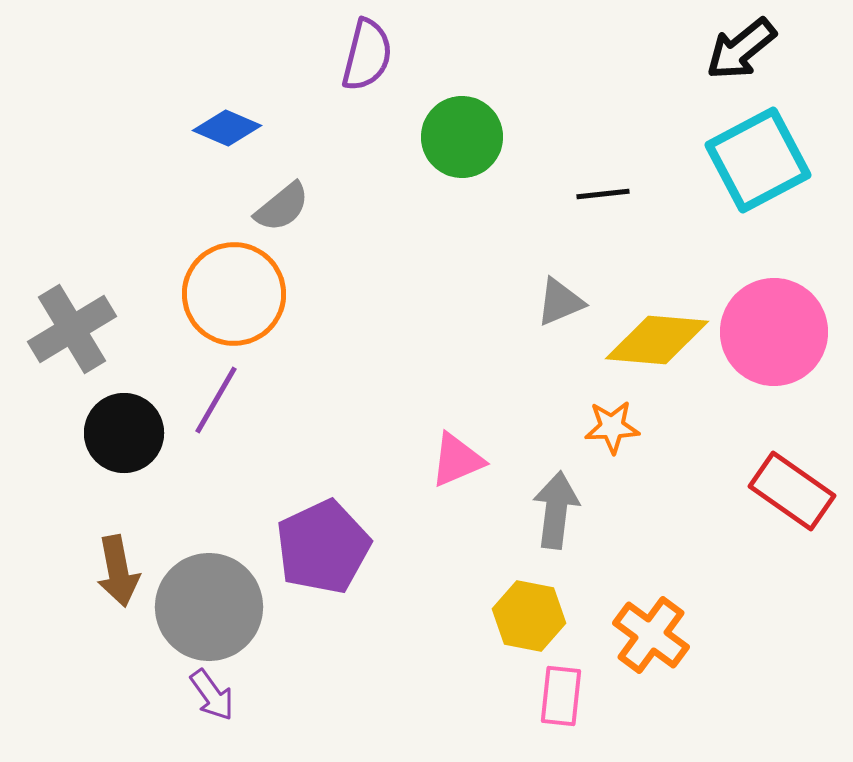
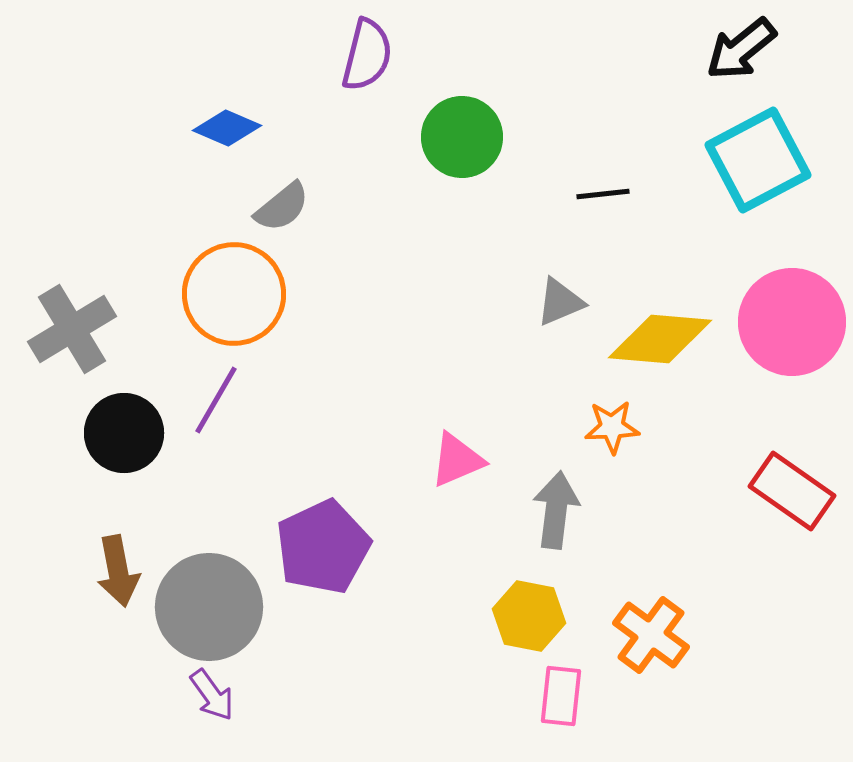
pink circle: moved 18 px right, 10 px up
yellow diamond: moved 3 px right, 1 px up
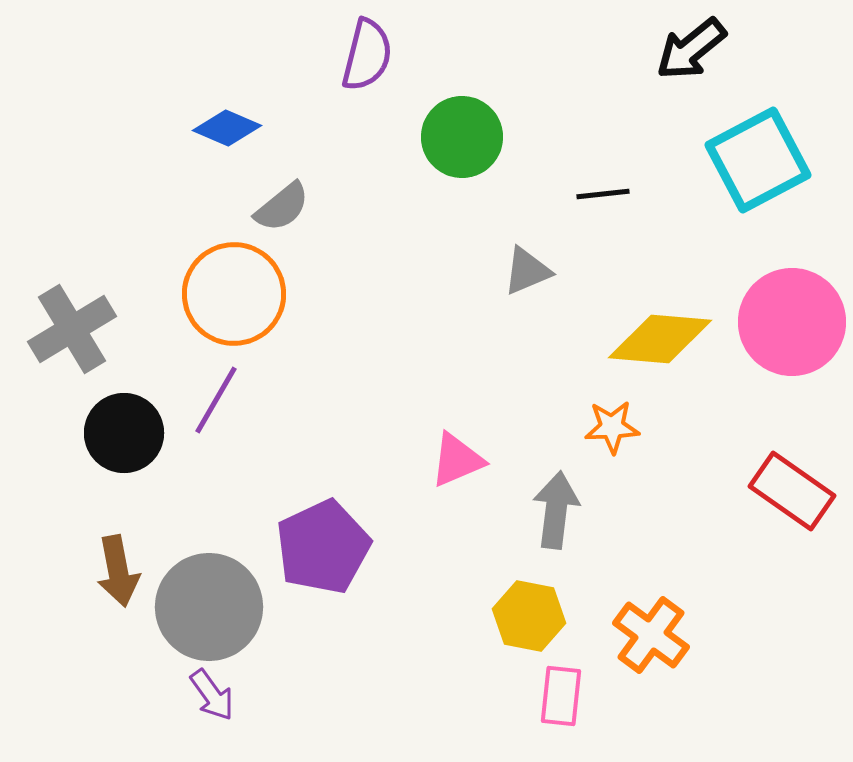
black arrow: moved 50 px left
gray triangle: moved 33 px left, 31 px up
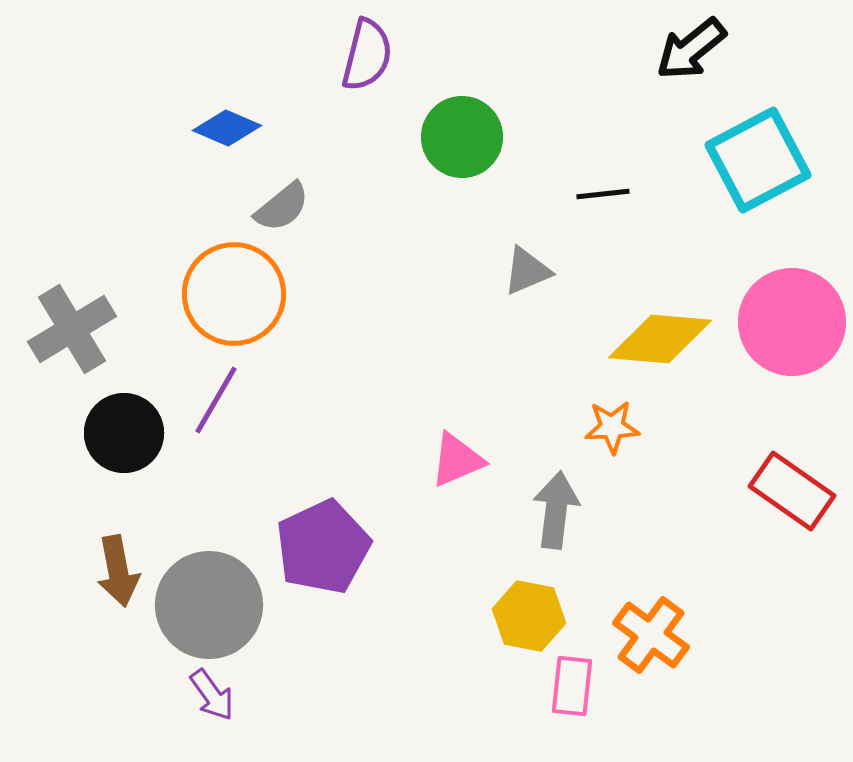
gray circle: moved 2 px up
pink rectangle: moved 11 px right, 10 px up
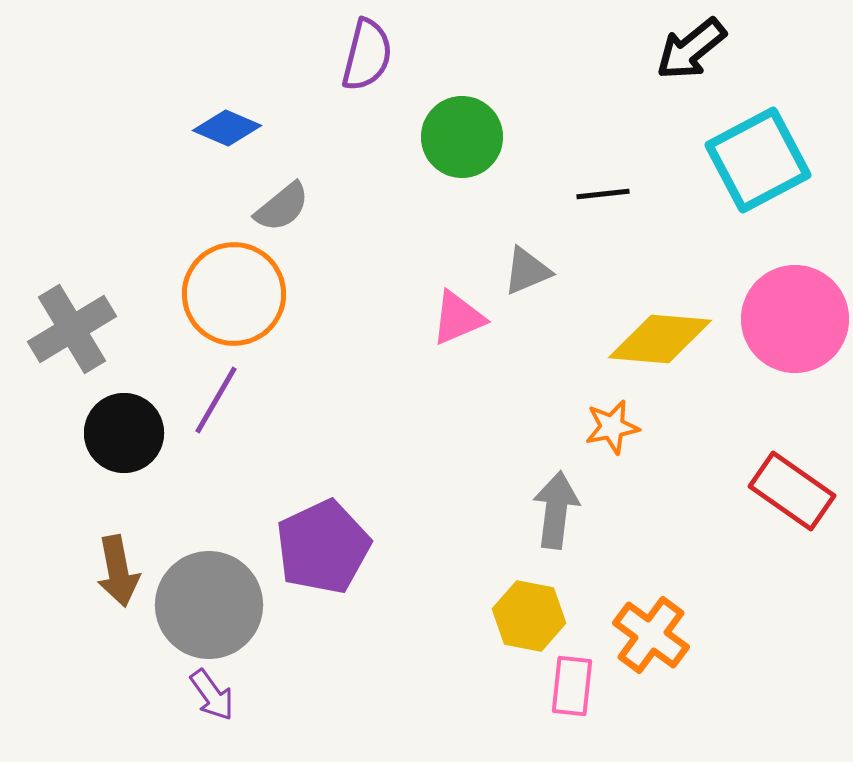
pink circle: moved 3 px right, 3 px up
orange star: rotated 8 degrees counterclockwise
pink triangle: moved 1 px right, 142 px up
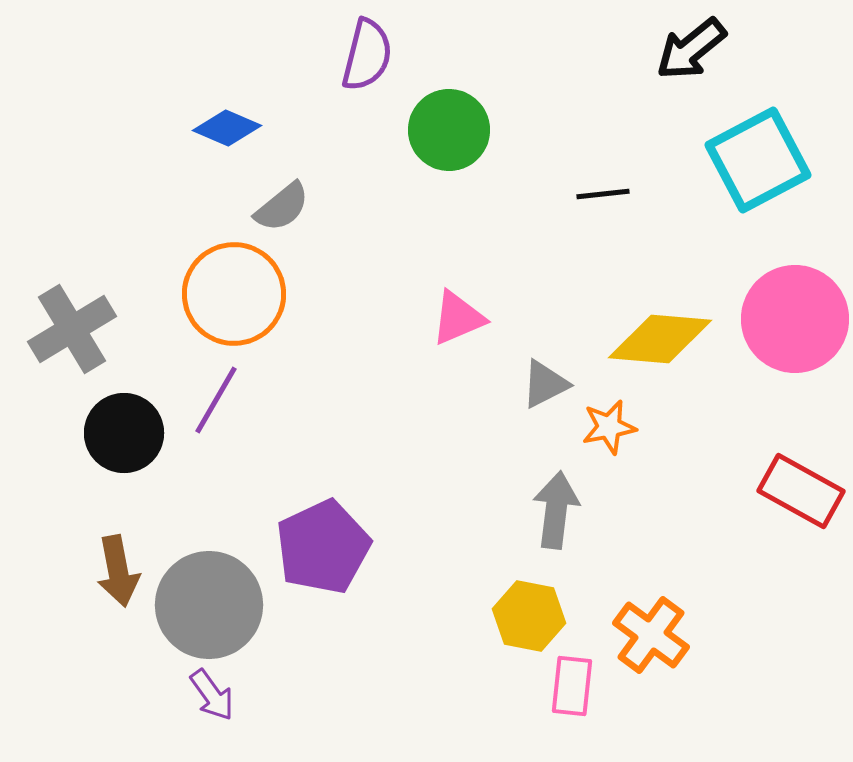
green circle: moved 13 px left, 7 px up
gray triangle: moved 18 px right, 113 px down; rotated 4 degrees counterclockwise
orange star: moved 3 px left
red rectangle: moved 9 px right; rotated 6 degrees counterclockwise
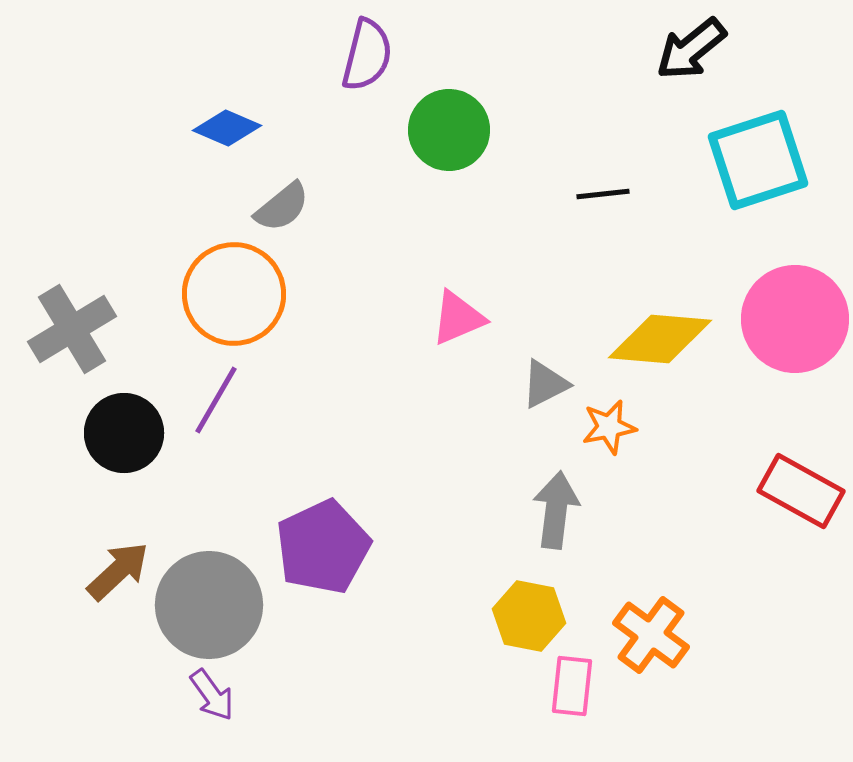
cyan square: rotated 10 degrees clockwise
brown arrow: rotated 122 degrees counterclockwise
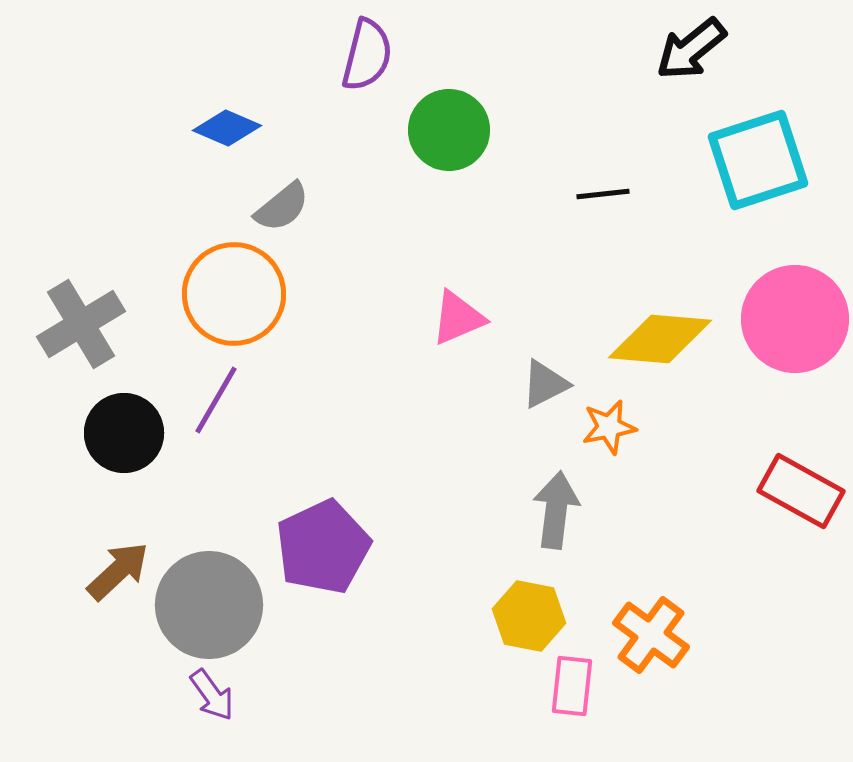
gray cross: moved 9 px right, 5 px up
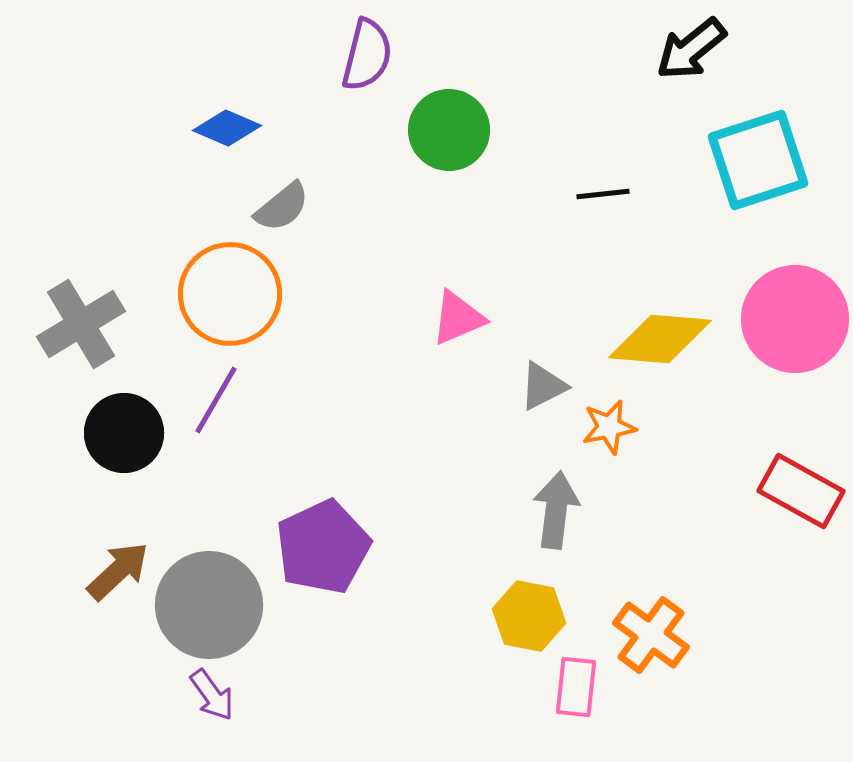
orange circle: moved 4 px left
gray triangle: moved 2 px left, 2 px down
pink rectangle: moved 4 px right, 1 px down
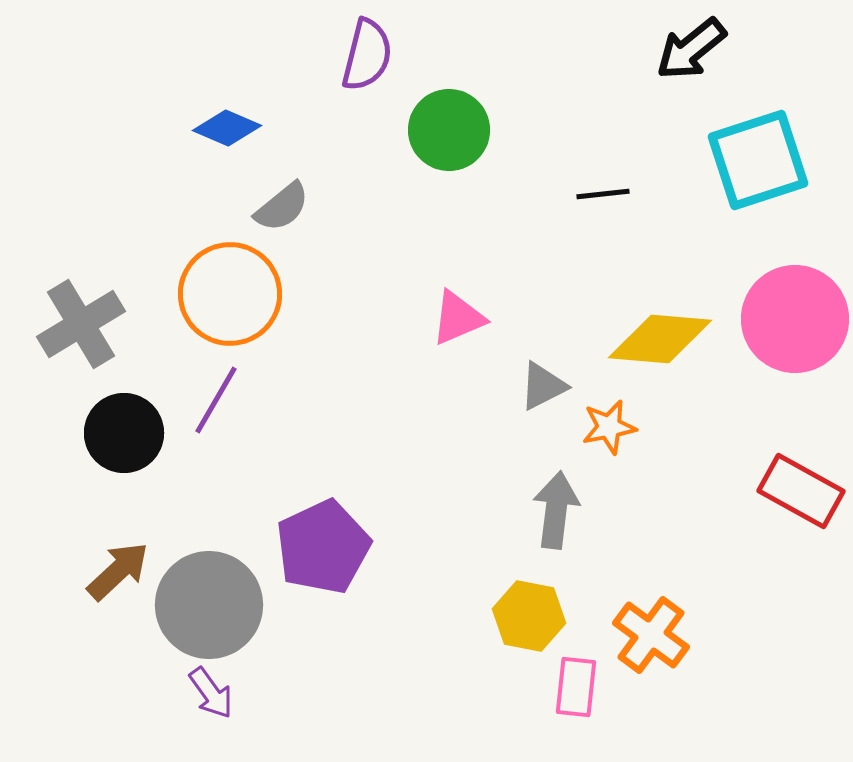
purple arrow: moved 1 px left, 2 px up
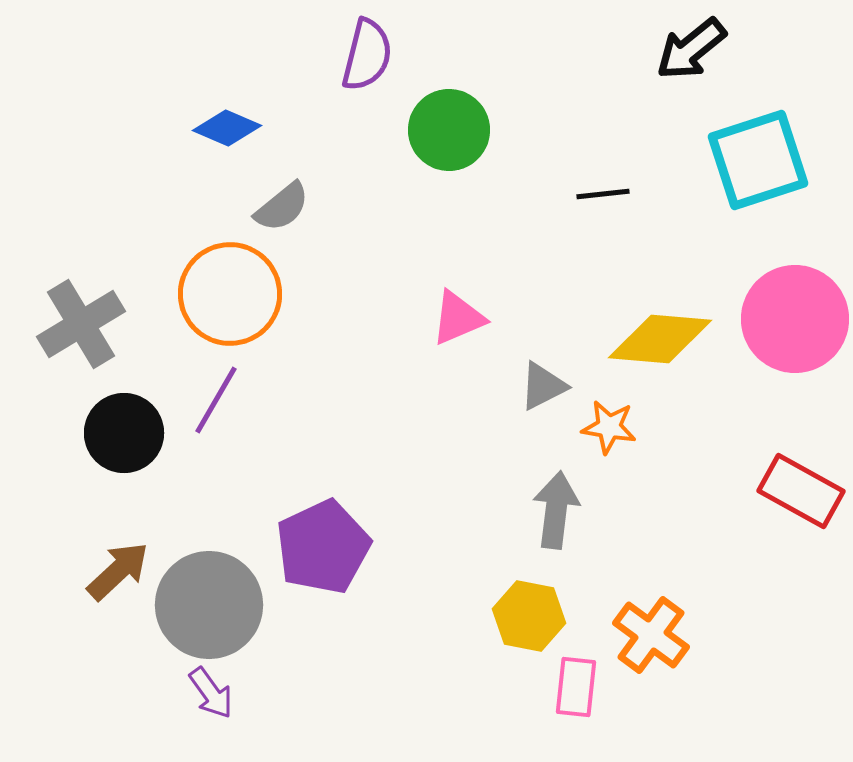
orange star: rotated 20 degrees clockwise
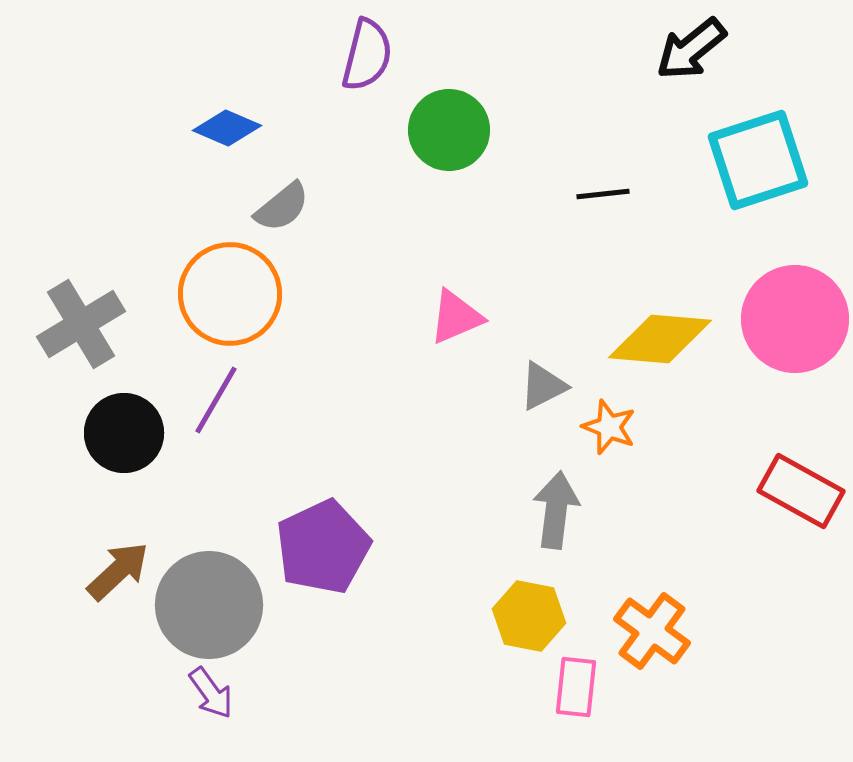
pink triangle: moved 2 px left, 1 px up
orange star: rotated 12 degrees clockwise
orange cross: moved 1 px right, 4 px up
